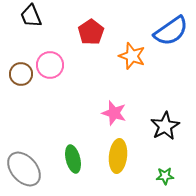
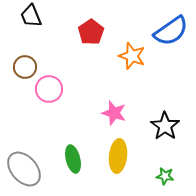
pink circle: moved 1 px left, 24 px down
brown circle: moved 4 px right, 7 px up
black star: rotated 8 degrees counterclockwise
green star: rotated 12 degrees clockwise
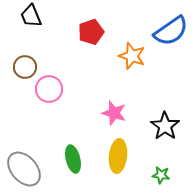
red pentagon: rotated 15 degrees clockwise
green star: moved 4 px left, 1 px up
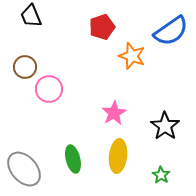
red pentagon: moved 11 px right, 5 px up
pink star: rotated 25 degrees clockwise
green star: rotated 24 degrees clockwise
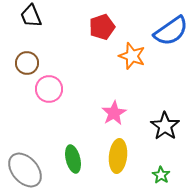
brown circle: moved 2 px right, 4 px up
gray ellipse: moved 1 px right, 1 px down
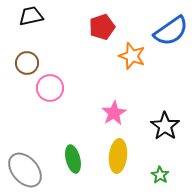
black trapezoid: rotated 100 degrees clockwise
pink circle: moved 1 px right, 1 px up
green star: moved 1 px left
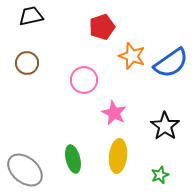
blue semicircle: moved 32 px down
pink circle: moved 34 px right, 8 px up
pink star: rotated 15 degrees counterclockwise
gray ellipse: rotated 9 degrees counterclockwise
green star: rotated 18 degrees clockwise
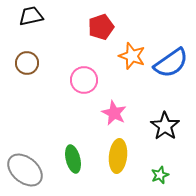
red pentagon: moved 1 px left
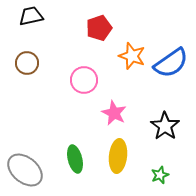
red pentagon: moved 2 px left, 1 px down
green ellipse: moved 2 px right
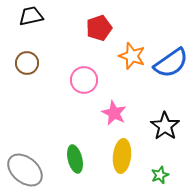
yellow ellipse: moved 4 px right
